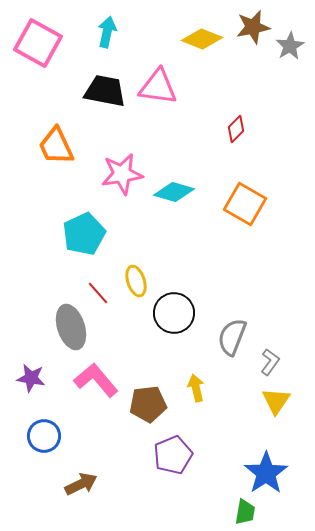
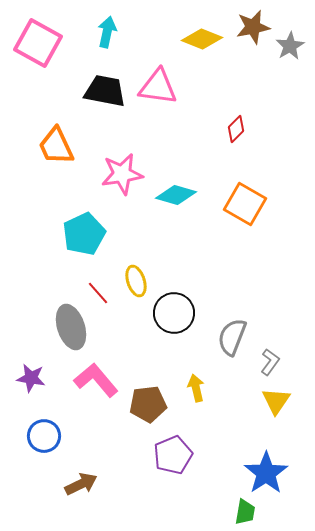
cyan diamond: moved 2 px right, 3 px down
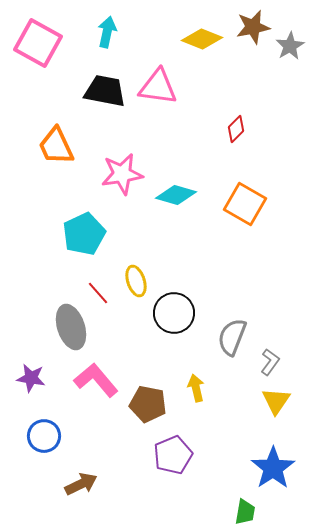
brown pentagon: rotated 18 degrees clockwise
blue star: moved 7 px right, 5 px up
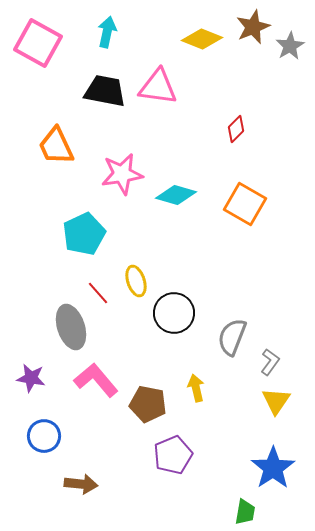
brown star: rotated 12 degrees counterclockwise
brown arrow: rotated 32 degrees clockwise
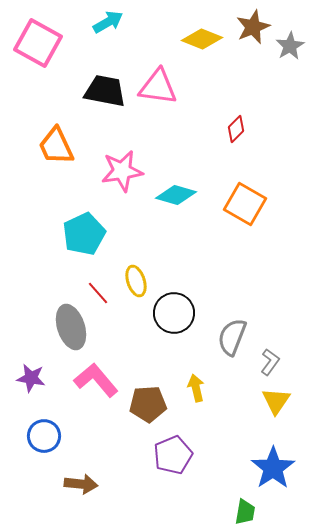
cyan arrow: moved 1 px right, 10 px up; rotated 48 degrees clockwise
pink star: moved 3 px up
brown pentagon: rotated 15 degrees counterclockwise
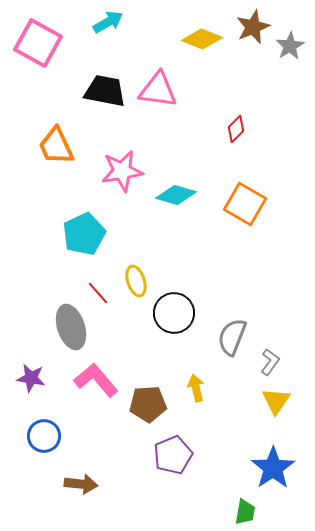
pink triangle: moved 3 px down
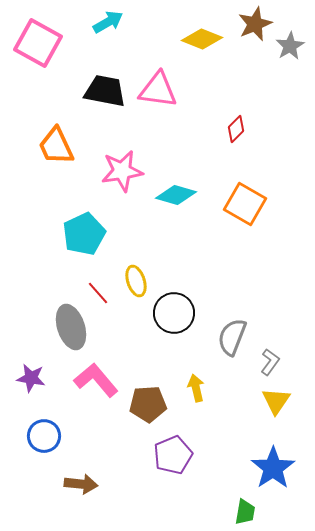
brown star: moved 2 px right, 3 px up
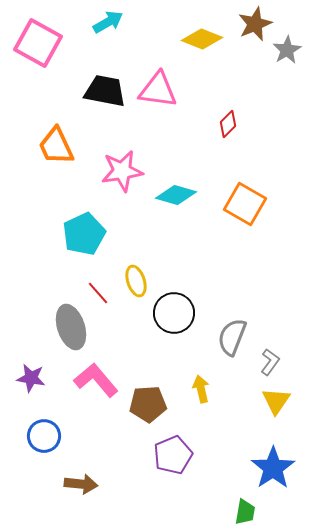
gray star: moved 3 px left, 4 px down
red diamond: moved 8 px left, 5 px up
yellow arrow: moved 5 px right, 1 px down
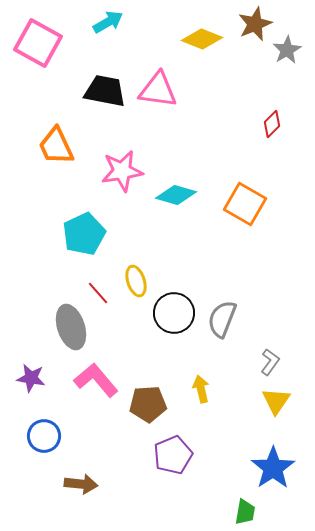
red diamond: moved 44 px right
gray semicircle: moved 10 px left, 18 px up
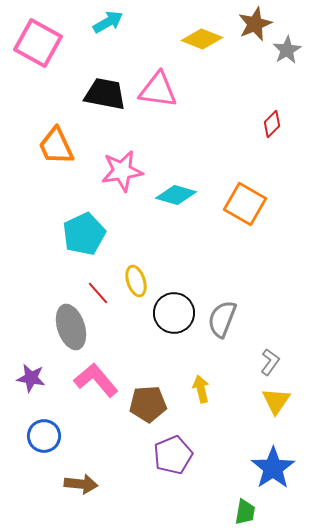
black trapezoid: moved 3 px down
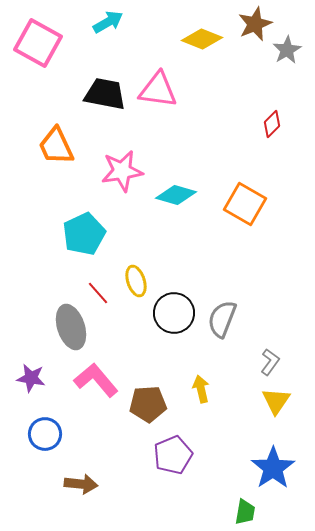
blue circle: moved 1 px right, 2 px up
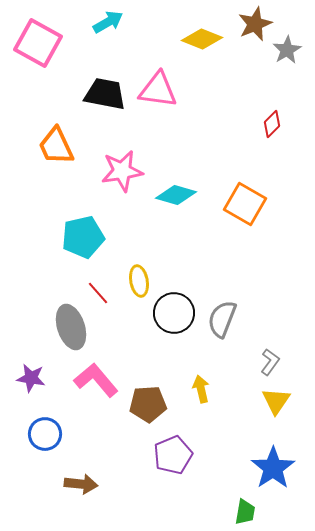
cyan pentagon: moved 1 px left, 3 px down; rotated 12 degrees clockwise
yellow ellipse: moved 3 px right; rotated 8 degrees clockwise
